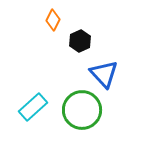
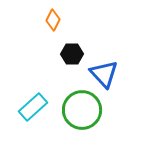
black hexagon: moved 8 px left, 13 px down; rotated 25 degrees clockwise
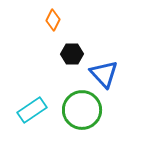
cyan rectangle: moved 1 px left, 3 px down; rotated 8 degrees clockwise
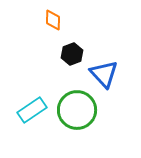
orange diamond: rotated 25 degrees counterclockwise
black hexagon: rotated 20 degrees counterclockwise
green circle: moved 5 px left
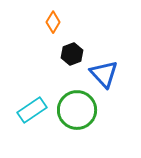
orange diamond: moved 2 px down; rotated 30 degrees clockwise
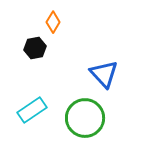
black hexagon: moved 37 px left, 6 px up; rotated 10 degrees clockwise
green circle: moved 8 px right, 8 px down
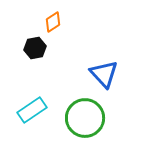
orange diamond: rotated 25 degrees clockwise
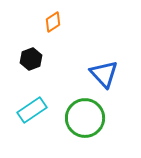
black hexagon: moved 4 px left, 11 px down; rotated 10 degrees counterclockwise
